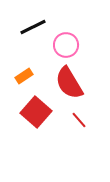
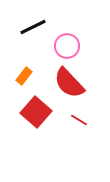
pink circle: moved 1 px right, 1 px down
orange rectangle: rotated 18 degrees counterclockwise
red semicircle: rotated 12 degrees counterclockwise
red line: rotated 18 degrees counterclockwise
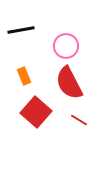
black line: moved 12 px left, 3 px down; rotated 16 degrees clockwise
pink circle: moved 1 px left
orange rectangle: rotated 60 degrees counterclockwise
red semicircle: rotated 16 degrees clockwise
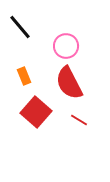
black line: moved 1 px left, 3 px up; rotated 60 degrees clockwise
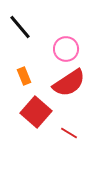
pink circle: moved 3 px down
red semicircle: rotated 96 degrees counterclockwise
red line: moved 10 px left, 13 px down
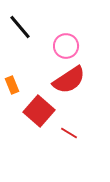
pink circle: moved 3 px up
orange rectangle: moved 12 px left, 9 px down
red semicircle: moved 3 px up
red square: moved 3 px right, 1 px up
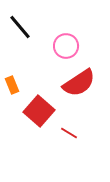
red semicircle: moved 10 px right, 3 px down
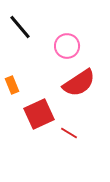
pink circle: moved 1 px right
red square: moved 3 px down; rotated 24 degrees clockwise
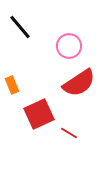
pink circle: moved 2 px right
